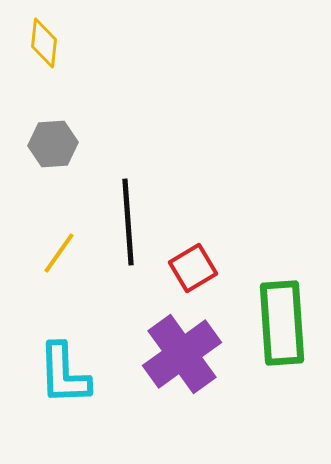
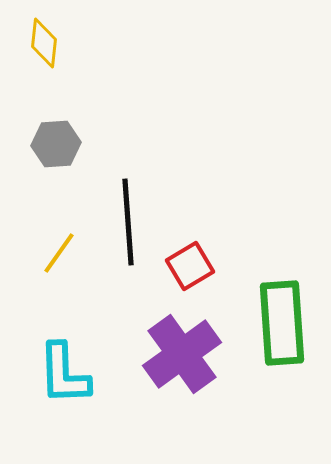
gray hexagon: moved 3 px right
red square: moved 3 px left, 2 px up
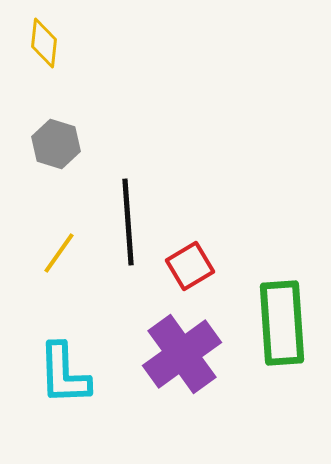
gray hexagon: rotated 21 degrees clockwise
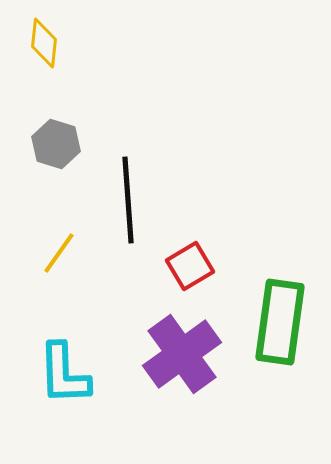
black line: moved 22 px up
green rectangle: moved 2 px left, 1 px up; rotated 12 degrees clockwise
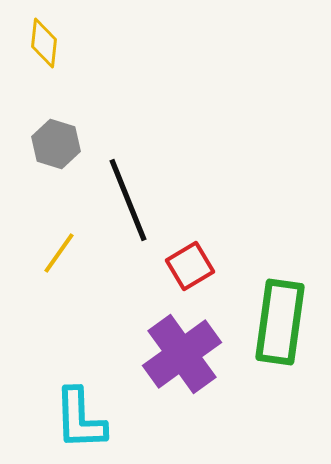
black line: rotated 18 degrees counterclockwise
cyan L-shape: moved 16 px right, 45 px down
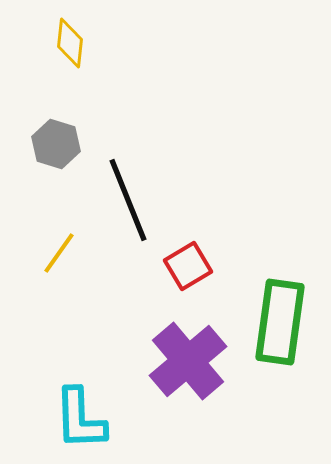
yellow diamond: moved 26 px right
red square: moved 2 px left
purple cross: moved 6 px right, 7 px down; rotated 4 degrees counterclockwise
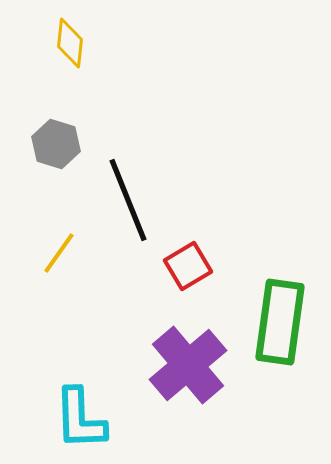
purple cross: moved 4 px down
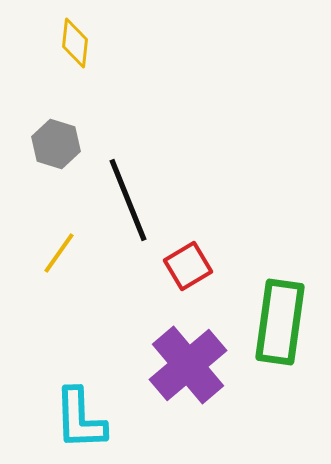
yellow diamond: moved 5 px right
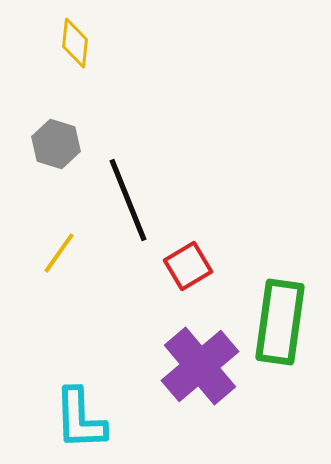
purple cross: moved 12 px right, 1 px down
